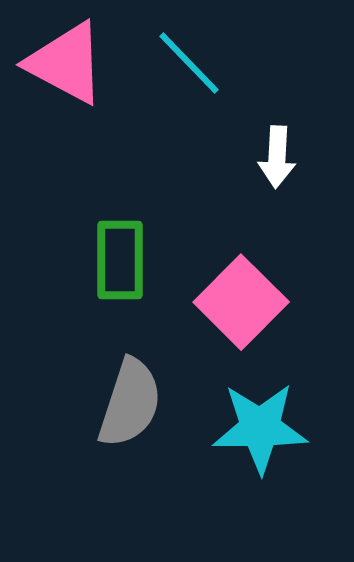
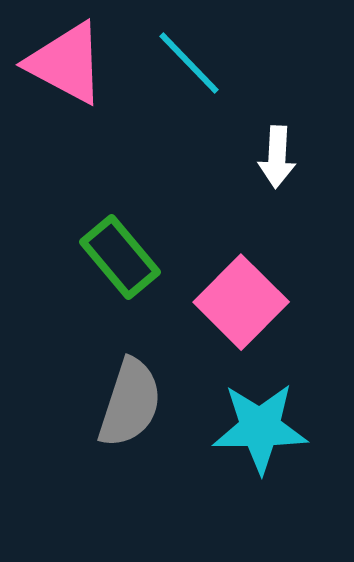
green rectangle: moved 3 px up; rotated 40 degrees counterclockwise
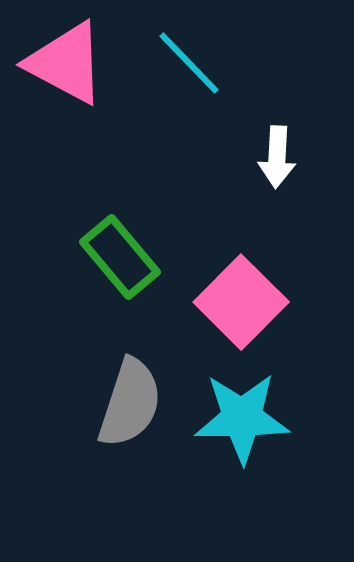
cyan star: moved 18 px left, 10 px up
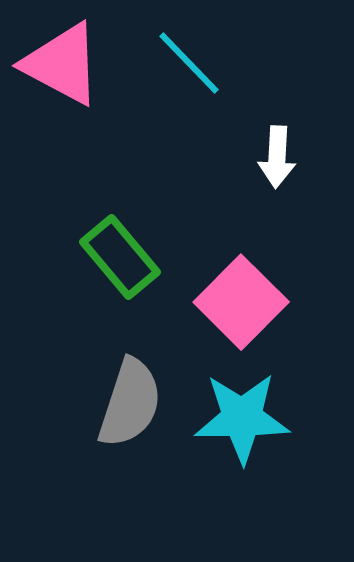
pink triangle: moved 4 px left, 1 px down
